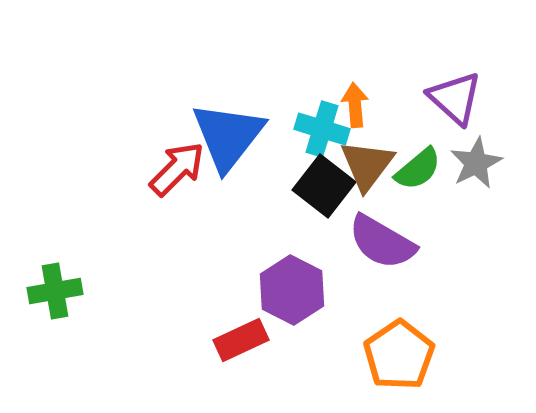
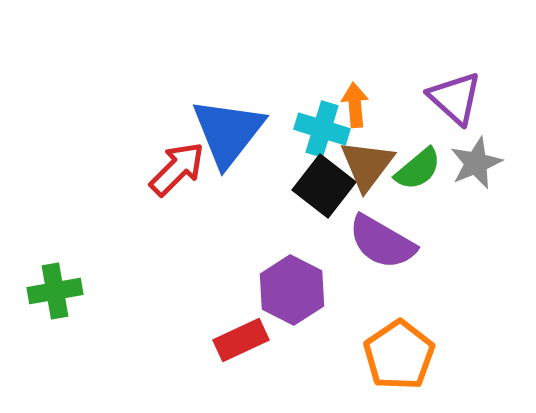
blue triangle: moved 4 px up
gray star: rotated 4 degrees clockwise
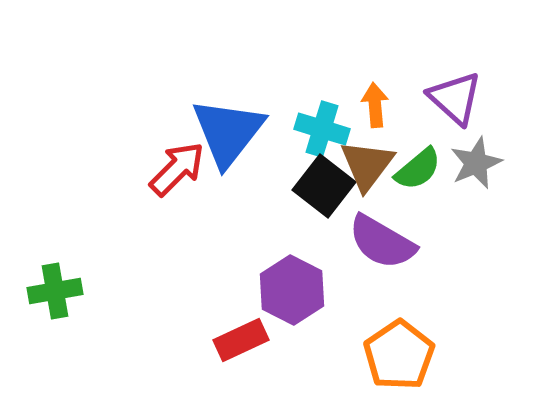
orange arrow: moved 20 px right
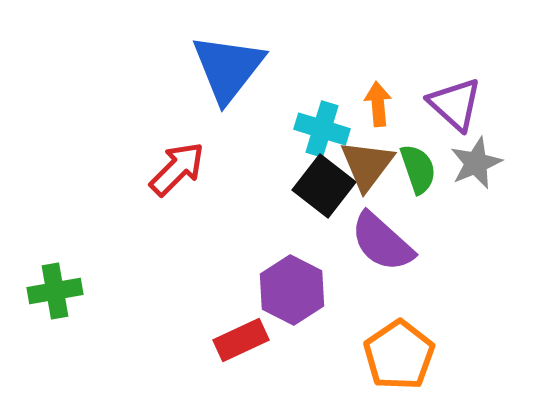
purple triangle: moved 6 px down
orange arrow: moved 3 px right, 1 px up
blue triangle: moved 64 px up
green semicircle: rotated 69 degrees counterclockwise
purple semicircle: rotated 12 degrees clockwise
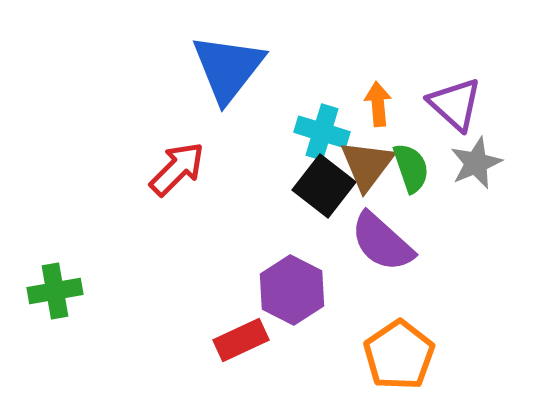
cyan cross: moved 3 px down
green semicircle: moved 7 px left, 1 px up
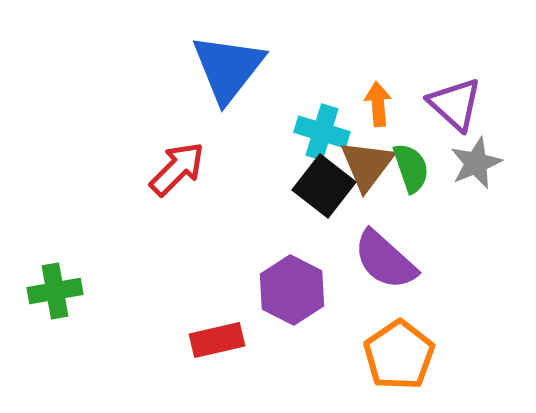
purple semicircle: moved 3 px right, 18 px down
red rectangle: moved 24 px left; rotated 12 degrees clockwise
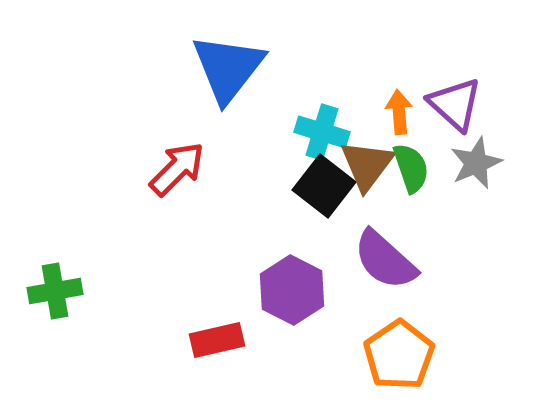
orange arrow: moved 21 px right, 8 px down
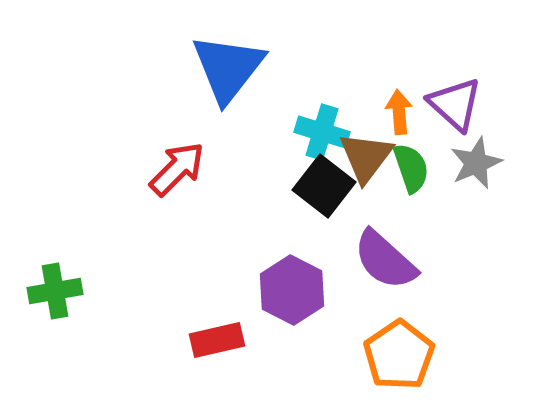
brown triangle: moved 1 px left, 8 px up
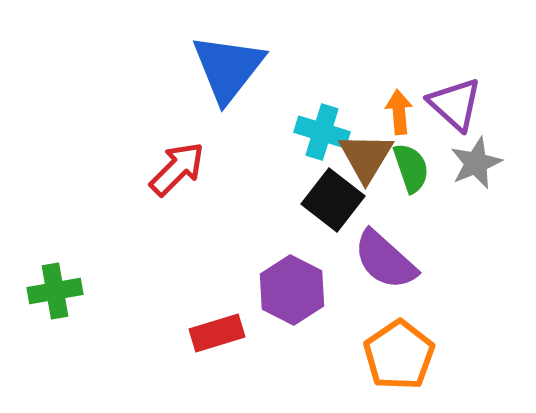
brown triangle: rotated 6 degrees counterclockwise
black square: moved 9 px right, 14 px down
red rectangle: moved 7 px up; rotated 4 degrees counterclockwise
